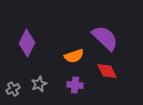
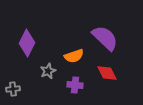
red diamond: moved 2 px down
gray star: moved 9 px right, 13 px up
gray cross: rotated 24 degrees clockwise
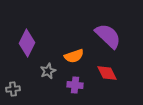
purple semicircle: moved 3 px right, 2 px up
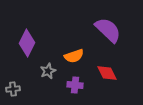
purple semicircle: moved 6 px up
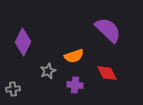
purple diamond: moved 4 px left, 1 px up
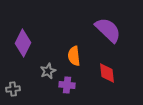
purple diamond: moved 1 px down
orange semicircle: rotated 102 degrees clockwise
red diamond: rotated 20 degrees clockwise
purple cross: moved 8 px left
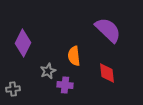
purple cross: moved 2 px left
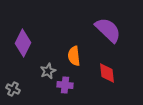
gray cross: rotated 32 degrees clockwise
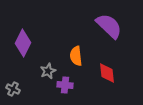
purple semicircle: moved 1 px right, 4 px up
orange semicircle: moved 2 px right
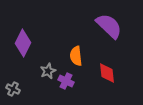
purple cross: moved 1 px right, 4 px up; rotated 21 degrees clockwise
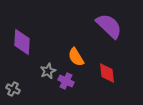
purple diamond: moved 1 px left, 1 px up; rotated 24 degrees counterclockwise
orange semicircle: moved 1 px down; rotated 24 degrees counterclockwise
